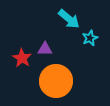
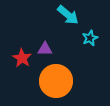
cyan arrow: moved 1 px left, 4 px up
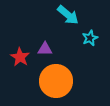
red star: moved 2 px left, 1 px up
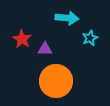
cyan arrow: moved 1 px left, 3 px down; rotated 35 degrees counterclockwise
red star: moved 2 px right, 18 px up
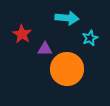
red star: moved 5 px up
orange circle: moved 11 px right, 12 px up
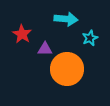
cyan arrow: moved 1 px left, 1 px down
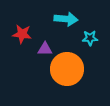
red star: rotated 24 degrees counterclockwise
cyan star: rotated 21 degrees clockwise
